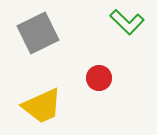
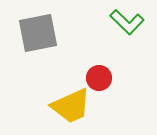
gray square: rotated 15 degrees clockwise
yellow trapezoid: moved 29 px right
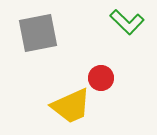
red circle: moved 2 px right
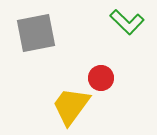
gray square: moved 2 px left
yellow trapezoid: rotated 150 degrees clockwise
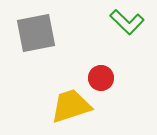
yellow trapezoid: rotated 36 degrees clockwise
